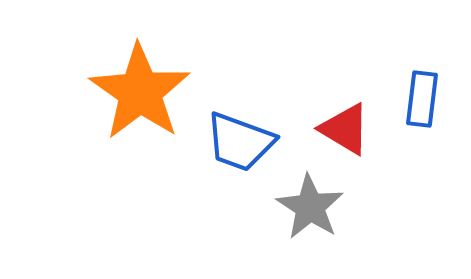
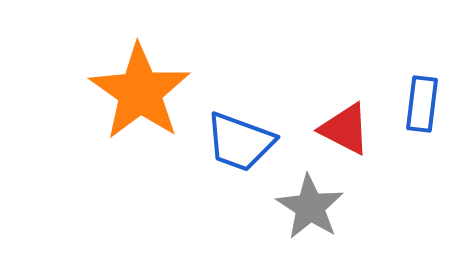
blue rectangle: moved 5 px down
red triangle: rotated 4 degrees counterclockwise
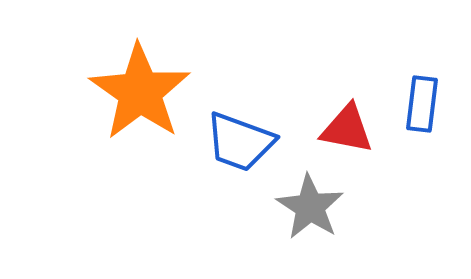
red triangle: moved 2 px right; rotated 16 degrees counterclockwise
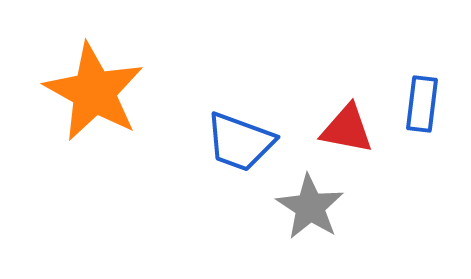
orange star: moved 46 px left; rotated 6 degrees counterclockwise
